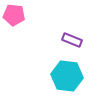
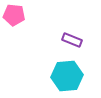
cyan hexagon: rotated 12 degrees counterclockwise
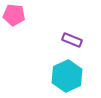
cyan hexagon: rotated 20 degrees counterclockwise
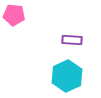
purple rectangle: rotated 18 degrees counterclockwise
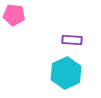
cyan hexagon: moved 1 px left, 3 px up
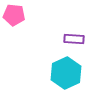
purple rectangle: moved 2 px right, 1 px up
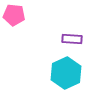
purple rectangle: moved 2 px left
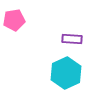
pink pentagon: moved 5 px down; rotated 15 degrees counterclockwise
